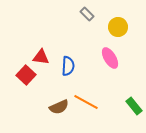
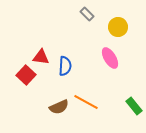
blue semicircle: moved 3 px left
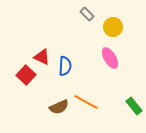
yellow circle: moved 5 px left
red triangle: moved 1 px right; rotated 18 degrees clockwise
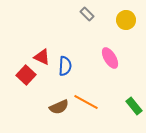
yellow circle: moved 13 px right, 7 px up
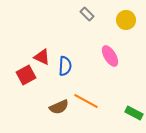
pink ellipse: moved 2 px up
red square: rotated 18 degrees clockwise
orange line: moved 1 px up
green rectangle: moved 7 px down; rotated 24 degrees counterclockwise
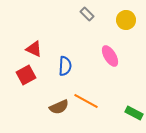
red triangle: moved 8 px left, 8 px up
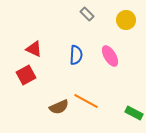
blue semicircle: moved 11 px right, 11 px up
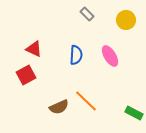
orange line: rotated 15 degrees clockwise
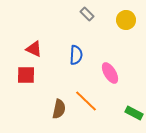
pink ellipse: moved 17 px down
red square: rotated 30 degrees clockwise
brown semicircle: moved 2 px down; rotated 54 degrees counterclockwise
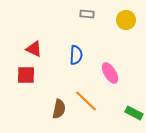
gray rectangle: rotated 40 degrees counterclockwise
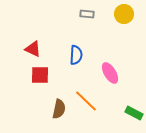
yellow circle: moved 2 px left, 6 px up
red triangle: moved 1 px left
red square: moved 14 px right
